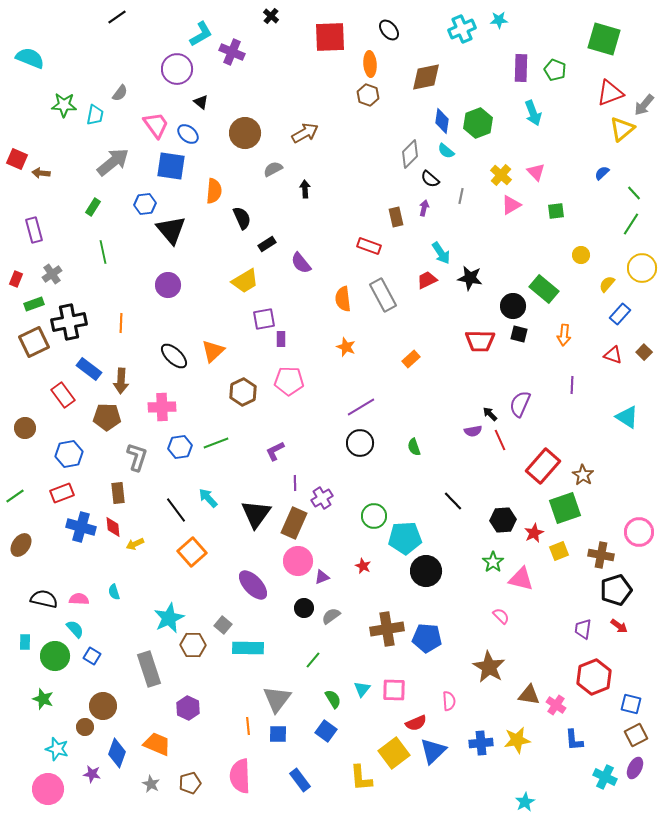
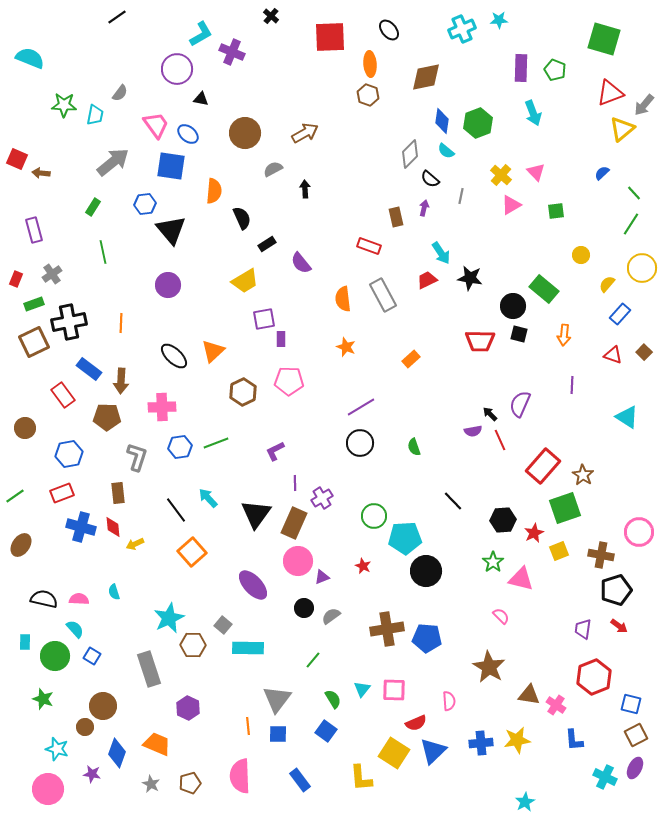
black triangle at (201, 102): moved 3 px up; rotated 28 degrees counterclockwise
yellow square at (394, 753): rotated 20 degrees counterclockwise
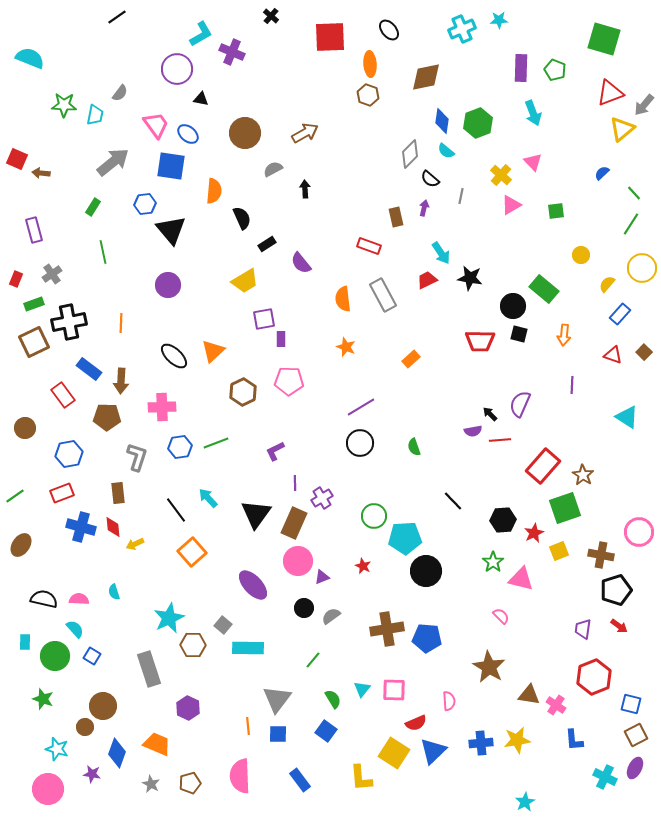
pink triangle at (536, 172): moved 3 px left, 10 px up
red line at (500, 440): rotated 70 degrees counterclockwise
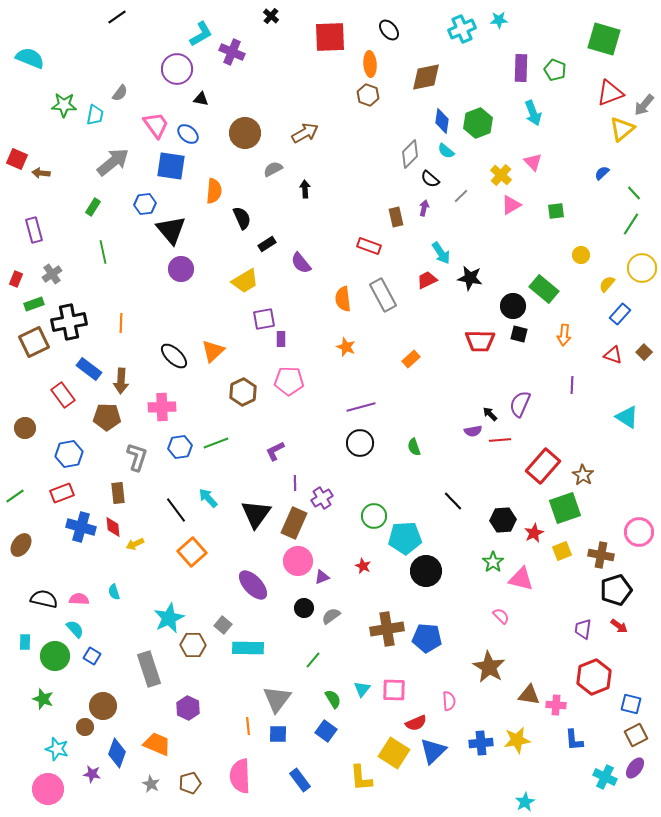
gray line at (461, 196): rotated 35 degrees clockwise
purple circle at (168, 285): moved 13 px right, 16 px up
purple line at (361, 407): rotated 16 degrees clockwise
yellow square at (559, 551): moved 3 px right
pink cross at (556, 705): rotated 30 degrees counterclockwise
purple ellipse at (635, 768): rotated 10 degrees clockwise
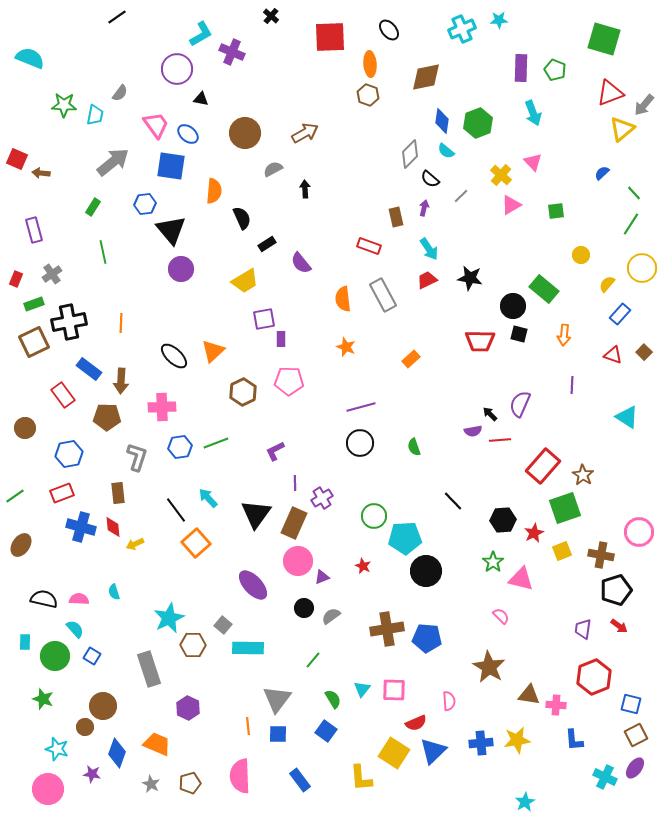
cyan arrow at (441, 253): moved 12 px left, 4 px up
orange square at (192, 552): moved 4 px right, 9 px up
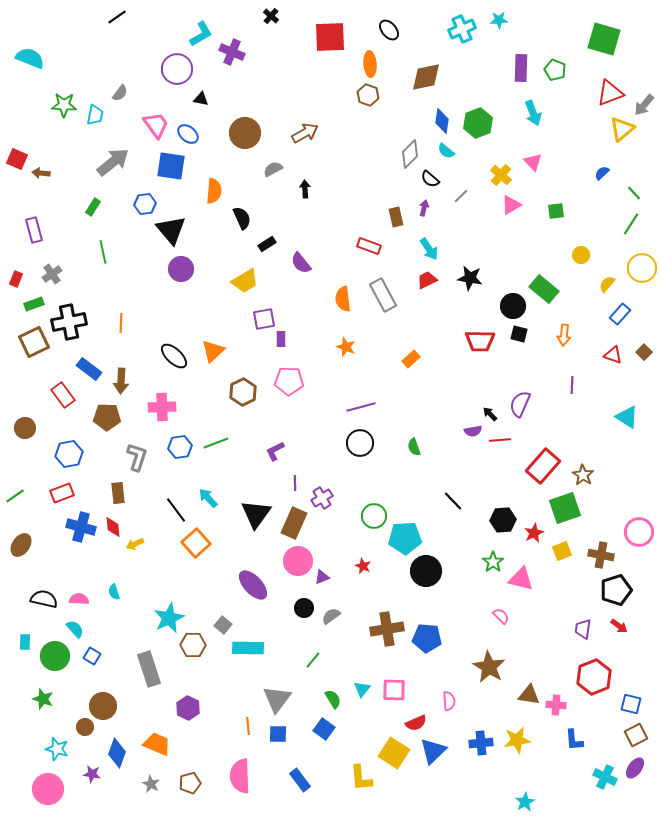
blue square at (326, 731): moved 2 px left, 2 px up
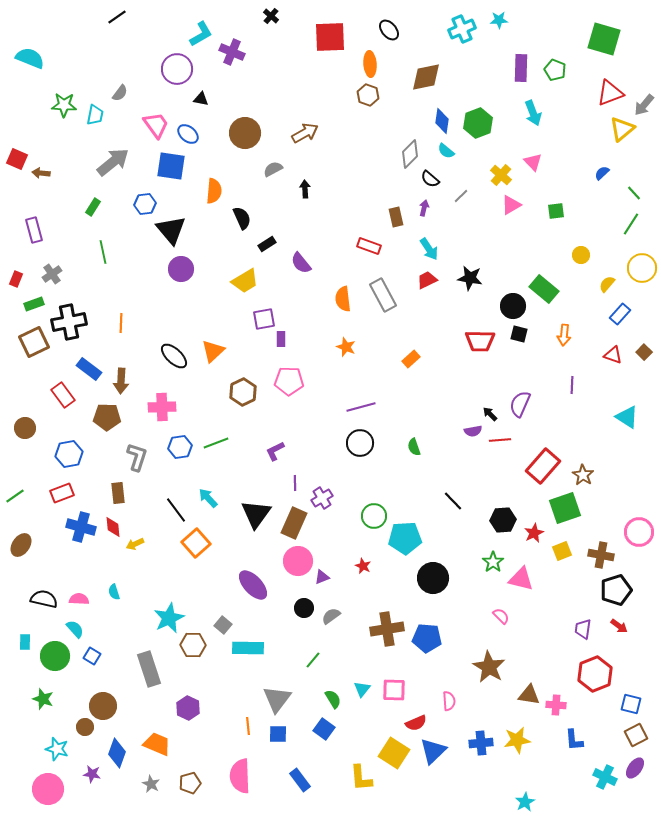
black circle at (426, 571): moved 7 px right, 7 px down
red hexagon at (594, 677): moved 1 px right, 3 px up
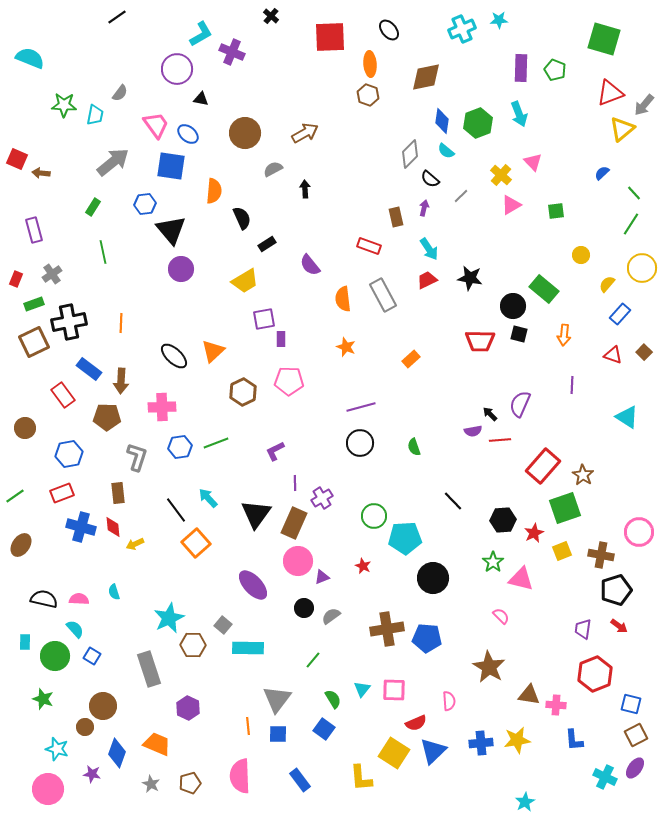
cyan arrow at (533, 113): moved 14 px left, 1 px down
purple semicircle at (301, 263): moved 9 px right, 2 px down
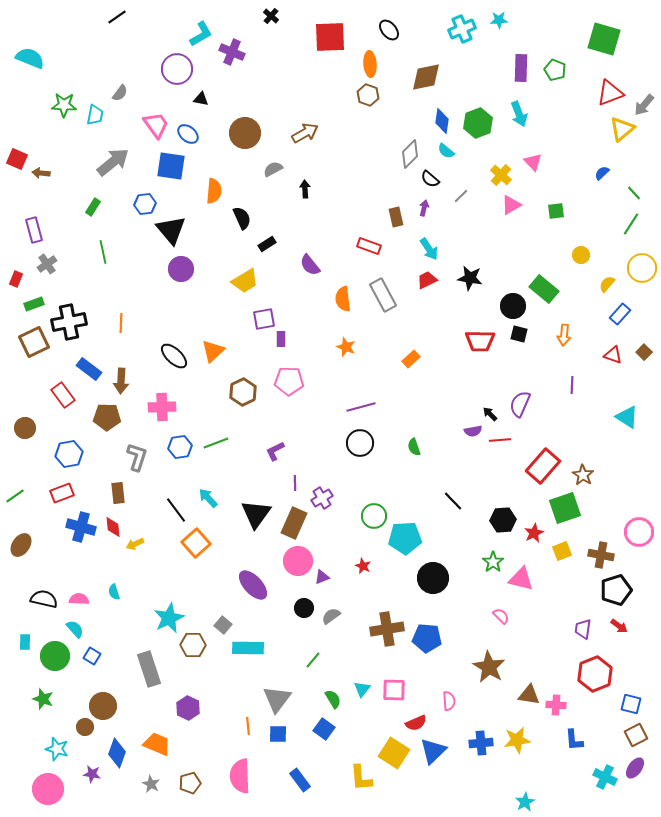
gray cross at (52, 274): moved 5 px left, 10 px up
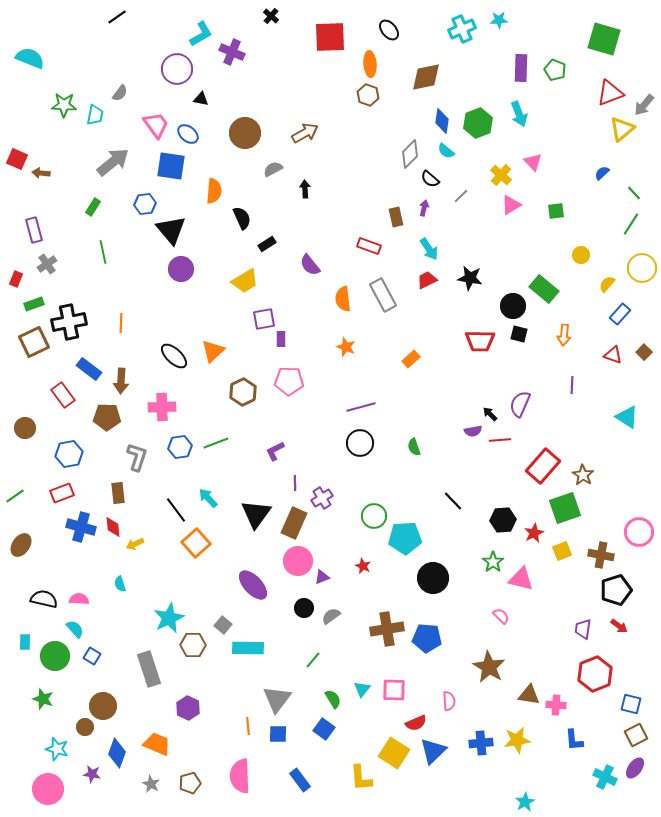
cyan semicircle at (114, 592): moved 6 px right, 8 px up
